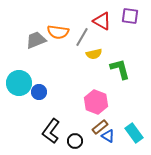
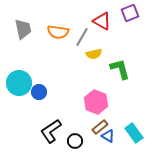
purple square: moved 3 px up; rotated 30 degrees counterclockwise
gray trapezoid: moved 13 px left, 11 px up; rotated 100 degrees clockwise
black L-shape: rotated 20 degrees clockwise
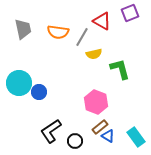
cyan rectangle: moved 2 px right, 4 px down
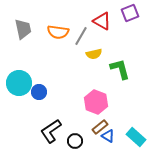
gray line: moved 1 px left, 1 px up
cyan rectangle: rotated 12 degrees counterclockwise
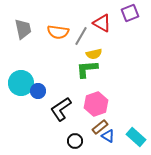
red triangle: moved 2 px down
green L-shape: moved 33 px left; rotated 80 degrees counterclockwise
cyan circle: moved 2 px right
blue circle: moved 1 px left, 1 px up
pink hexagon: moved 2 px down; rotated 20 degrees clockwise
black L-shape: moved 10 px right, 22 px up
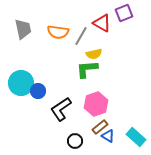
purple square: moved 6 px left
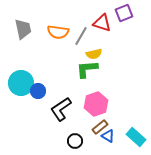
red triangle: rotated 12 degrees counterclockwise
